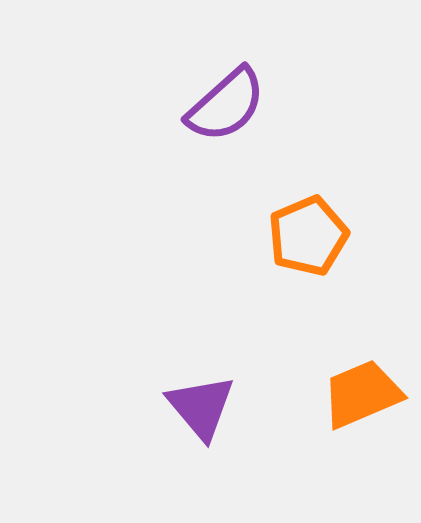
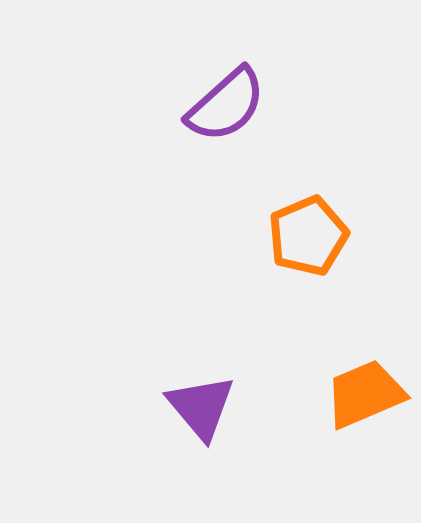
orange trapezoid: moved 3 px right
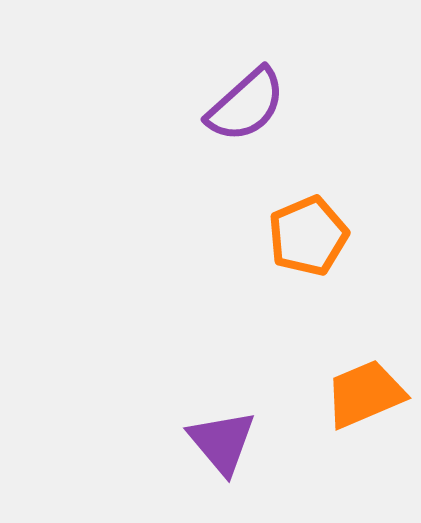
purple semicircle: moved 20 px right
purple triangle: moved 21 px right, 35 px down
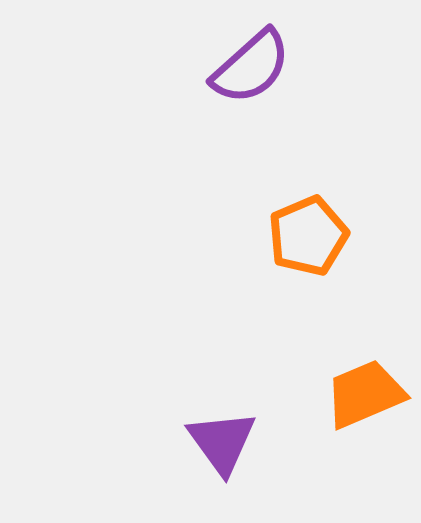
purple semicircle: moved 5 px right, 38 px up
purple triangle: rotated 4 degrees clockwise
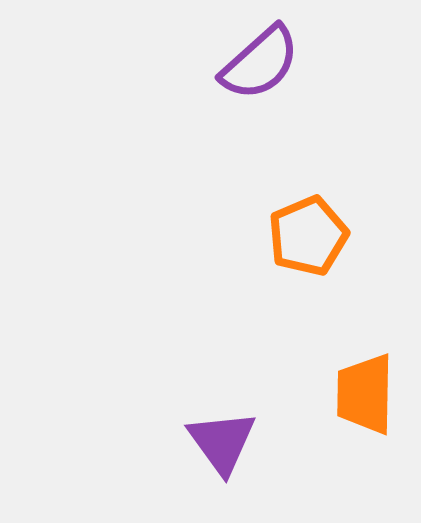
purple semicircle: moved 9 px right, 4 px up
orange trapezoid: rotated 66 degrees counterclockwise
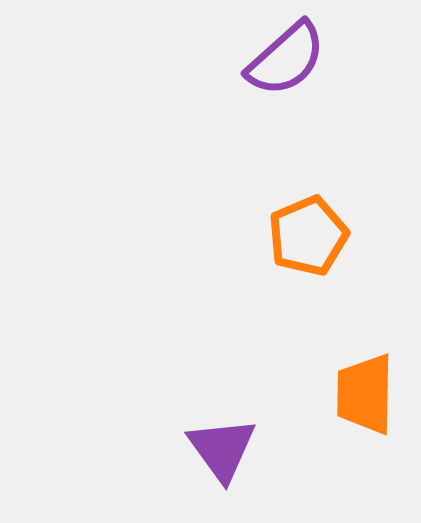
purple semicircle: moved 26 px right, 4 px up
purple triangle: moved 7 px down
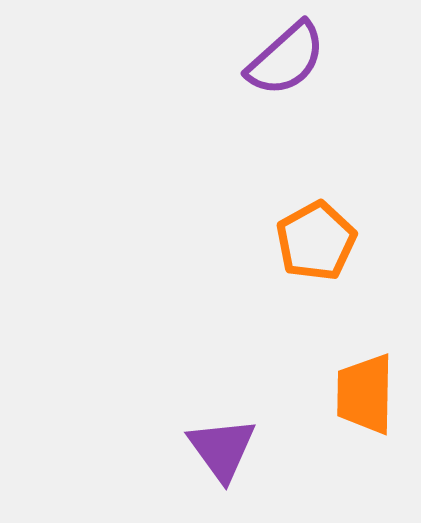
orange pentagon: moved 8 px right, 5 px down; rotated 6 degrees counterclockwise
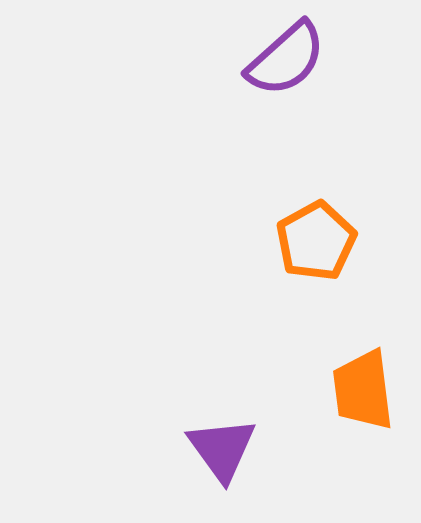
orange trapezoid: moved 2 px left, 4 px up; rotated 8 degrees counterclockwise
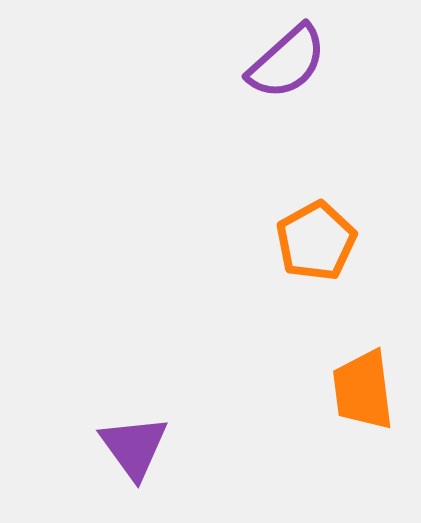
purple semicircle: moved 1 px right, 3 px down
purple triangle: moved 88 px left, 2 px up
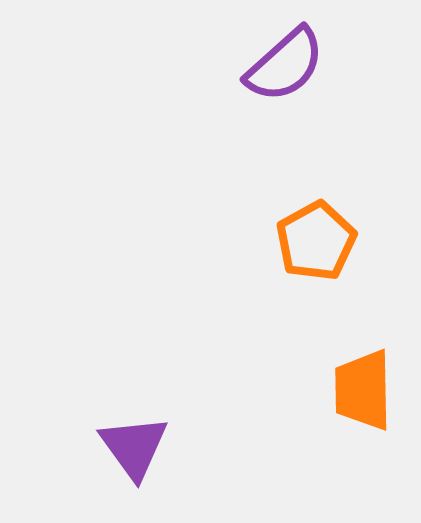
purple semicircle: moved 2 px left, 3 px down
orange trapezoid: rotated 6 degrees clockwise
